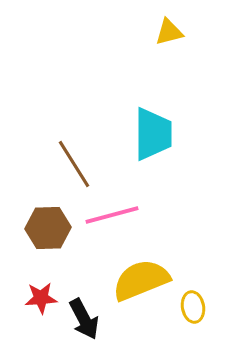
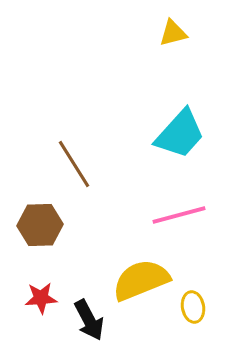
yellow triangle: moved 4 px right, 1 px down
cyan trapezoid: moved 27 px right; rotated 42 degrees clockwise
pink line: moved 67 px right
brown hexagon: moved 8 px left, 3 px up
black arrow: moved 5 px right, 1 px down
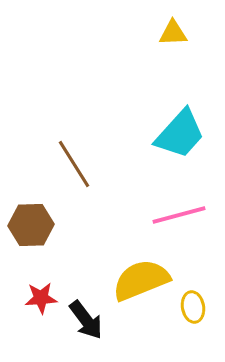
yellow triangle: rotated 12 degrees clockwise
brown hexagon: moved 9 px left
black arrow: moved 3 px left; rotated 9 degrees counterclockwise
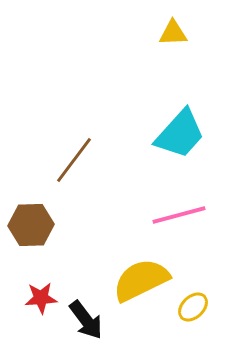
brown line: moved 4 px up; rotated 69 degrees clockwise
yellow semicircle: rotated 4 degrees counterclockwise
yellow ellipse: rotated 56 degrees clockwise
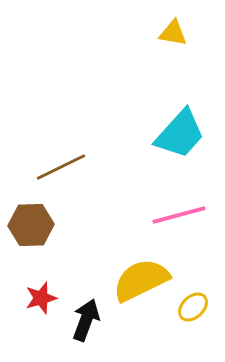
yellow triangle: rotated 12 degrees clockwise
brown line: moved 13 px left, 7 px down; rotated 27 degrees clockwise
red star: rotated 12 degrees counterclockwise
black arrow: rotated 123 degrees counterclockwise
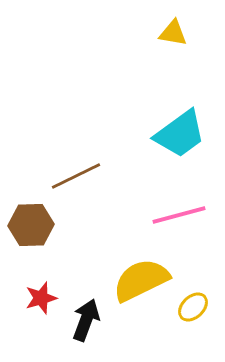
cyan trapezoid: rotated 12 degrees clockwise
brown line: moved 15 px right, 9 px down
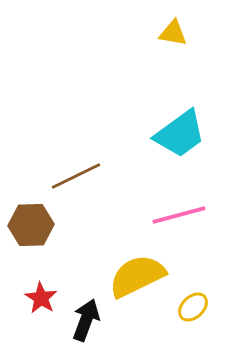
yellow semicircle: moved 4 px left, 4 px up
red star: rotated 24 degrees counterclockwise
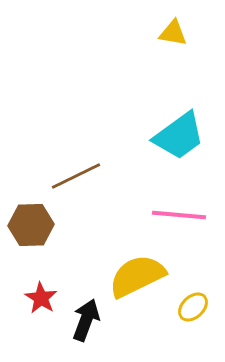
cyan trapezoid: moved 1 px left, 2 px down
pink line: rotated 20 degrees clockwise
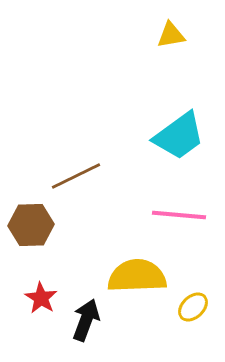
yellow triangle: moved 2 px left, 2 px down; rotated 20 degrees counterclockwise
yellow semicircle: rotated 24 degrees clockwise
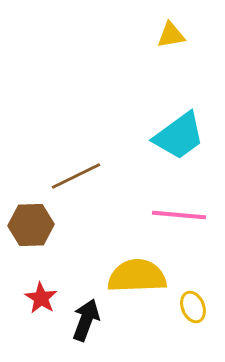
yellow ellipse: rotated 68 degrees counterclockwise
